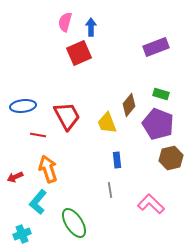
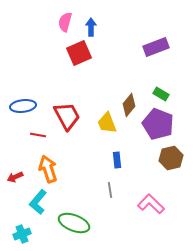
green rectangle: rotated 14 degrees clockwise
green ellipse: rotated 36 degrees counterclockwise
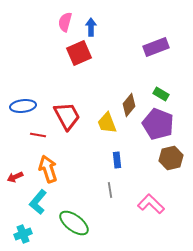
green ellipse: rotated 16 degrees clockwise
cyan cross: moved 1 px right
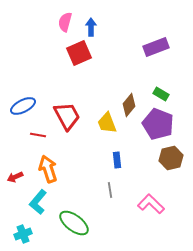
blue ellipse: rotated 20 degrees counterclockwise
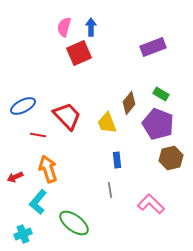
pink semicircle: moved 1 px left, 5 px down
purple rectangle: moved 3 px left
brown diamond: moved 2 px up
red trapezoid: rotated 16 degrees counterclockwise
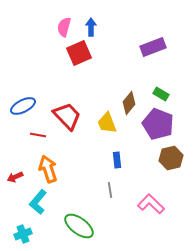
green ellipse: moved 5 px right, 3 px down
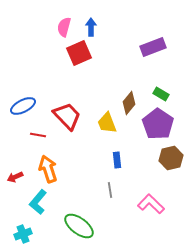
purple pentagon: rotated 12 degrees clockwise
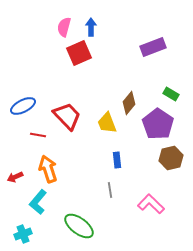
green rectangle: moved 10 px right
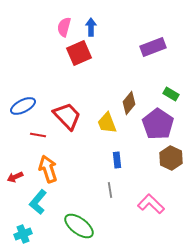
brown hexagon: rotated 20 degrees counterclockwise
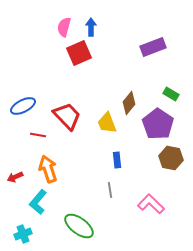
brown hexagon: rotated 15 degrees counterclockwise
